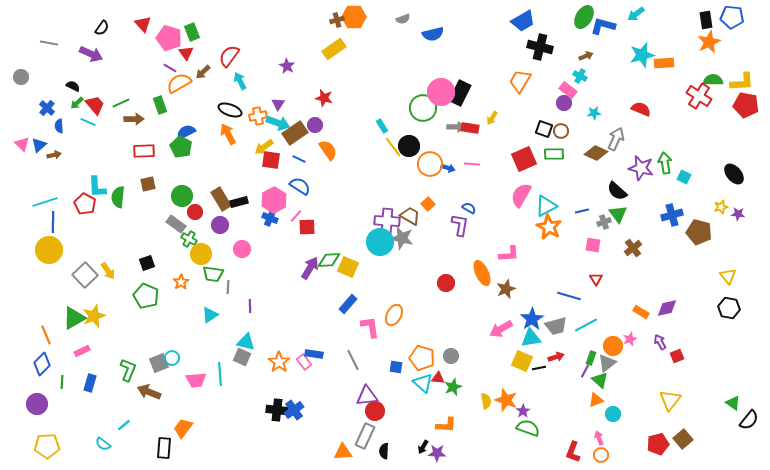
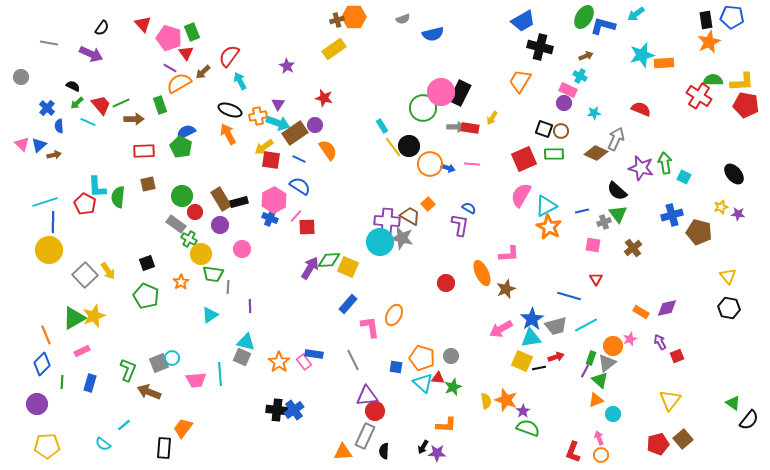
pink rectangle at (568, 90): rotated 12 degrees counterclockwise
red trapezoid at (95, 105): moved 6 px right
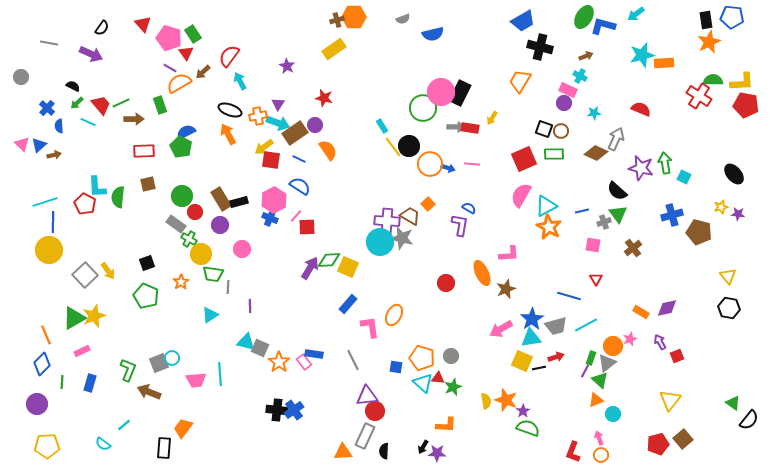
green rectangle at (192, 32): moved 1 px right, 2 px down; rotated 12 degrees counterclockwise
gray square at (242, 357): moved 18 px right, 9 px up
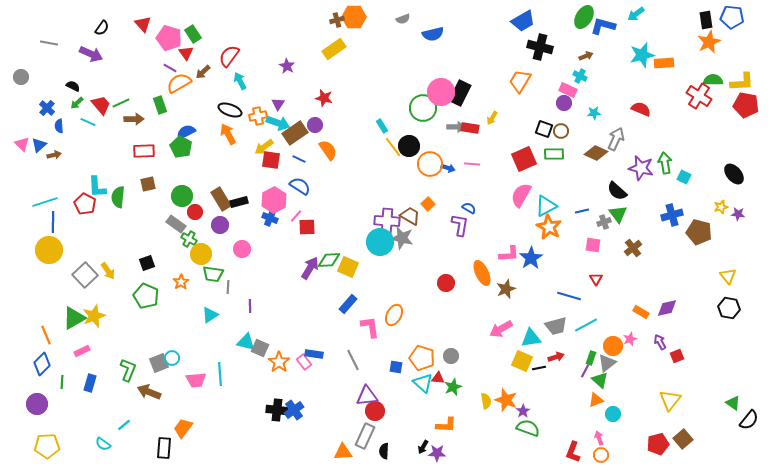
blue star at (532, 319): moved 1 px left, 61 px up
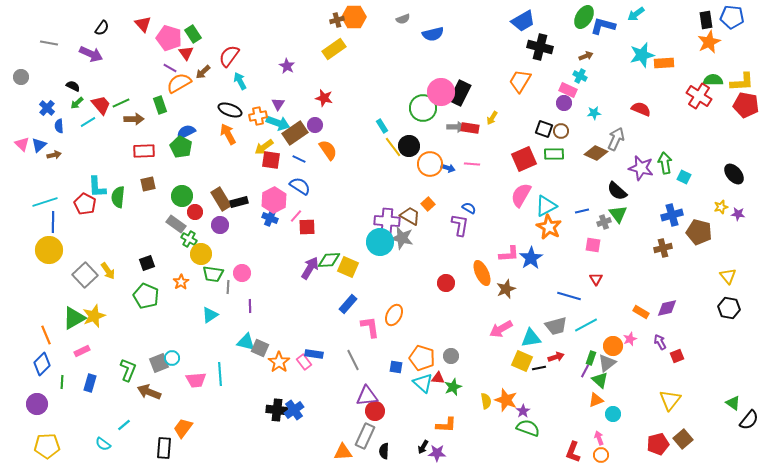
cyan line at (88, 122): rotated 56 degrees counterclockwise
brown cross at (633, 248): moved 30 px right; rotated 24 degrees clockwise
pink circle at (242, 249): moved 24 px down
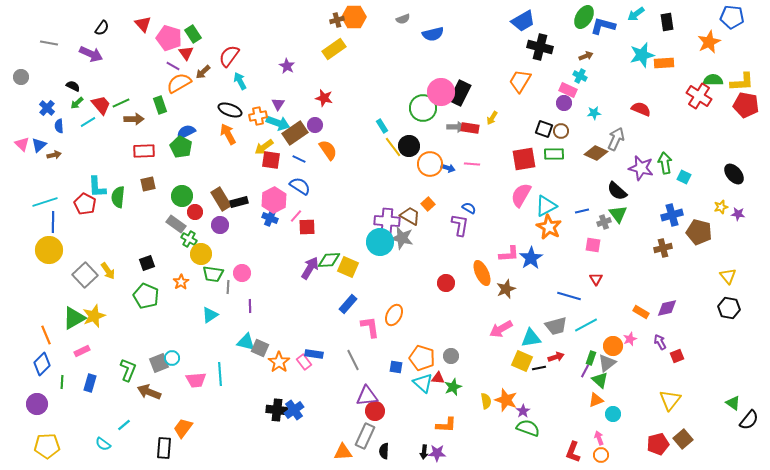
black rectangle at (706, 20): moved 39 px left, 2 px down
purple line at (170, 68): moved 3 px right, 2 px up
red square at (524, 159): rotated 15 degrees clockwise
black arrow at (423, 447): moved 1 px right, 5 px down; rotated 24 degrees counterclockwise
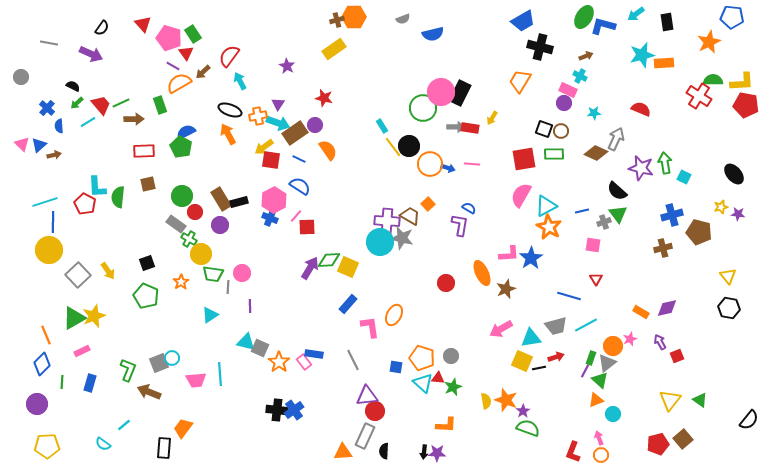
gray square at (85, 275): moved 7 px left
green triangle at (733, 403): moved 33 px left, 3 px up
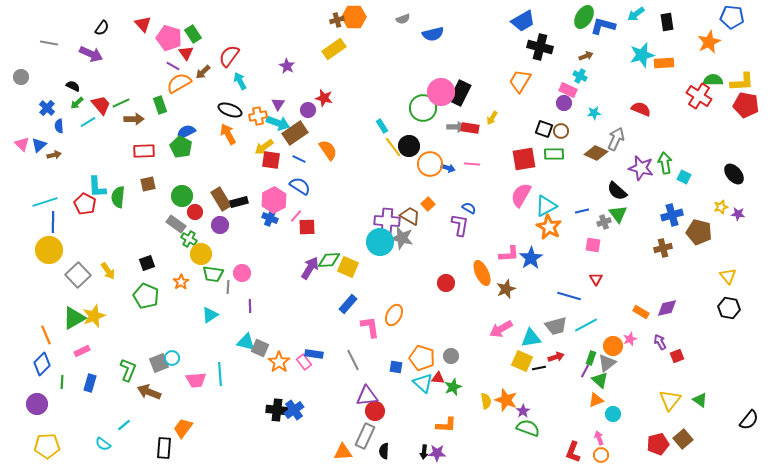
purple circle at (315, 125): moved 7 px left, 15 px up
